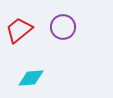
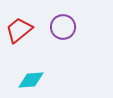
cyan diamond: moved 2 px down
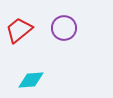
purple circle: moved 1 px right, 1 px down
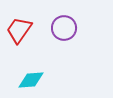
red trapezoid: rotated 16 degrees counterclockwise
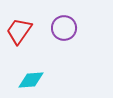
red trapezoid: moved 1 px down
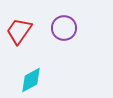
cyan diamond: rotated 24 degrees counterclockwise
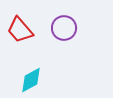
red trapezoid: moved 1 px right, 1 px up; rotated 76 degrees counterclockwise
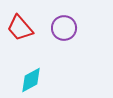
red trapezoid: moved 2 px up
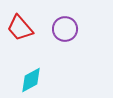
purple circle: moved 1 px right, 1 px down
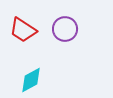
red trapezoid: moved 3 px right, 2 px down; rotated 16 degrees counterclockwise
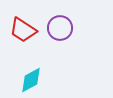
purple circle: moved 5 px left, 1 px up
